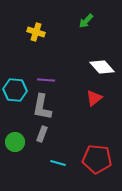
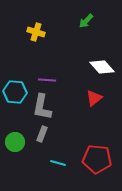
purple line: moved 1 px right
cyan hexagon: moved 2 px down
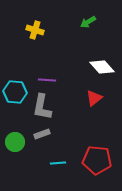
green arrow: moved 2 px right, 1 px down; rotated 14 degrees clockwise
yellow cross: moved 1 px left, 2 px up
gray rectangle: rotated 49 degrees clockwise
red pentagon: moved 1 px down
cyan line: rotated 21 degrees counterclockwise
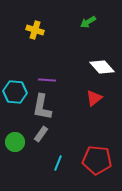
gray rectangle: moved 1 px left; rotated 35 degrees counterclockwise
cyan line: rotated 63 degrees counterclockwise
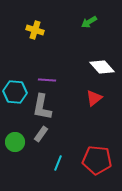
green arrow: moved 1 px right
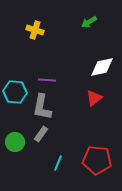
white diamond: rotated 60 degrees counterclockwise
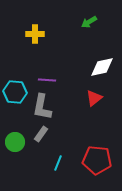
yellow cross: moved 4 px down; rotated 18 degrees counterclockwise
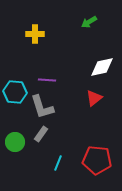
gray L-shape: rotated 28 degrees counterclockwise
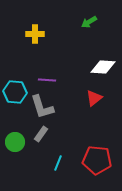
white diamond: moved 1 px right; rotated 15 degrees clockwise
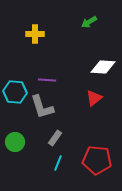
gray rectangle: moved 14 px right, 4 px down
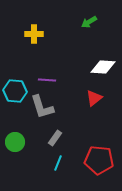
yellow cross: moved 1 px left
cyan hexagon: moved 1 px up
red pentagon: moved 2 px right
